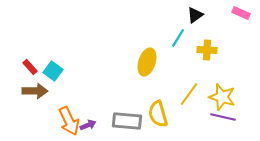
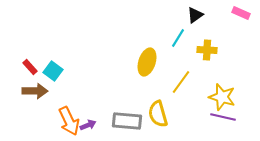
yellow line: moved 8 px left, 12 px up
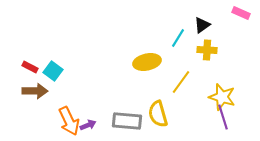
black triangle: moved 7 px right, 10 px down
yellow ellipse: rotated 60 degrees clockwise
red rectangle: rotated 21 degrees counterclockwise
purple line: rotated 60 degrees clockwise
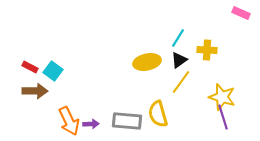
black triangle: moved 23 px left, 35 px down
purple arrow: moved 3 px right, 1 px up; rotated 21 degrees clockwise
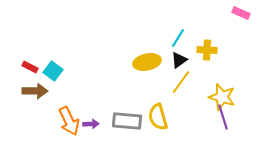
yellow semicircle: moved 3 px down
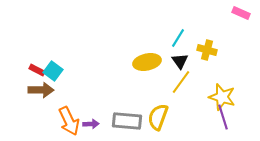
yellow cross: rotated 12 degrees clockwise
black triangle: moved 1 px right, 1 px down; rotated 30 degrees counterclockwise
red rectangle: moved 7 px right, 3 px down
brown arrow: moved 6 px right, 1 px up
yellow semicircle: rotated 36 degrees clockwise
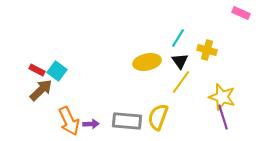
cyan square: moved 4 px right
brown arrow: rotated 45 degrees counterclockwise
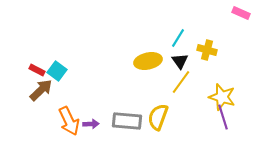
yellow ellipse: moved 1 px right, 1 px up
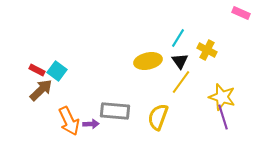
yellow cross: rotated 12 degrees clockwise
gray rectangle: moved 12 px left, 10 px up
